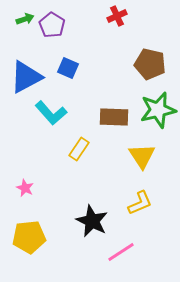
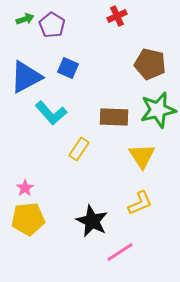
pink star: rotated 12 degrees clockwise
yellow pentagon: moved 1 px left, 18 px up
pink line: moved 1 px left
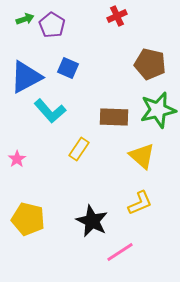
cyan L-shape: moved 1 px left, 2 px up
yellow triangle: rotated 16 degrees counterclockwise
pink star: moved 8 px left, 29 px up
yellow pentagon: rotated 20 degrees clockwise
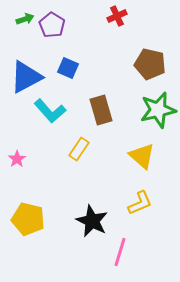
brown rectangle: moved 13 px left, 7 px up; rotated 72 degrees clockwise
pink line: rotated 40 degrees counterclockwise
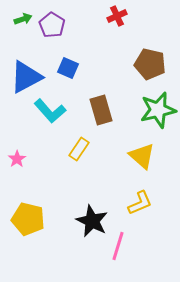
green arrow: moved 2 px left
pink line: moved 2 px left, 6 px up
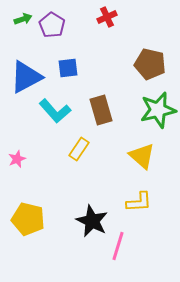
red cross: moved 10 px left, 1 px down
blue square: rotated 30 degrees counterclockwise
cyan L-shape: moved 5 px right
pink star: rotated 12 degrees clockwise
yellow L-shape: moved 1 px left, 1 px up; rotated 20 degrees clockwise
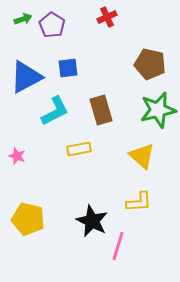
cyan L-shape: rotated 76 degrees counterclockwise
yellow rectangle: rotated 45 degrees clockwise
pink star: moved 3 px up; rotated 30 degrees counterclockwise
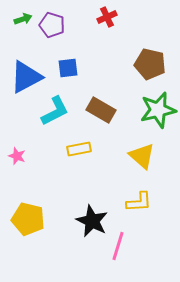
purple pentagon: rotated 15 degrees counterclockwise
brown rectangle: rotated 44 degrees counterclockwise
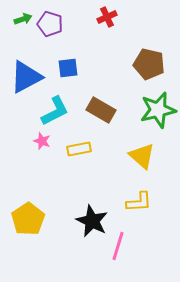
purple pentagon: moved 2 px left, 1 px up
brown pentagon: moved 1 px left
pink star: moved 25 px right, 15 px up
yellow pentagon: rotated 24 degrees clockwise
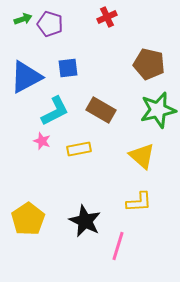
black star: moved 7 px left
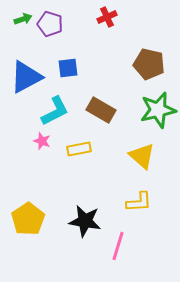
black star: rotated 16 degrees counterclockwise
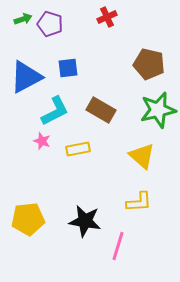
yellow rectangle: moved 1 px left
yellow pentagon: rotated 28 degrees clockwise
